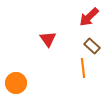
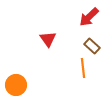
orange circle: moved 2 px down
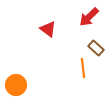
red triangle: moved 10 px up; rotated 18 degrees counterclockwise
brown rectangle: moved 4 px right, 2 px down
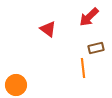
brown rectangle: rotated 56 degrees counterclockwise
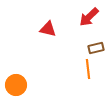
red triangle: rotated 24 degrees counterclockwise
orange line: moved 5 px right, 1 px down
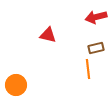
red arrow: moved 7 px right; rotated 30 degrees clockwise
red triangle: moved 6 px down
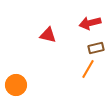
red arrow: moved 6 px left, 6 px down
orange line: rotated 36 degrees clockwise
